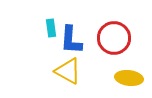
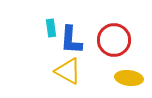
red circle: moved 2 px down
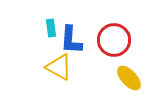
yellow triangle: moved 9 px left, 4 px up
yellow ellipse: rotated 40 degrees clockwise
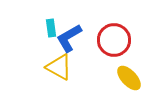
blue L-shape: moved 2 px left, 2 px up; rotated 56 degrees clockwise
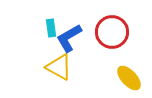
red circle: moved 2 px left, 8 px up
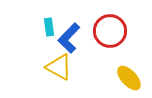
cyan rectangle: moved 2 px left, 1 px up
red circle: moved 2 px left, 1 px up
blue L-shape: rotated 16 degrees counterclockwise
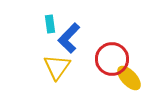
cyan rectangle: moved 1 px right, 3 px up
red circle: moved 2 px right, 28 px down
yellow triangle: moved 2 px left; rotated 36 degrees clockwise
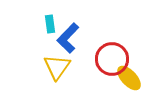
blue L-shape: moved 1 px left
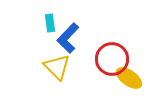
cyan rectangle: moved 1 px up
yellow triangle: rotated 20 degrees counterclockwise
yellow ellipse: rotated 12 degrees counterclockwise
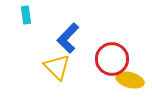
cyan rectangle: moved 24 px left, 8 px up
yellow ellipse: moved 1 px right, 2 px down; rotated 20 degrees counterclockwise
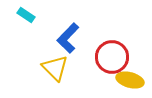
cyan rectangle: rotated 48 degrees counterclockwise
red circle: moved 2 px up
yellow triangle: moved 2 px left, 1 px down
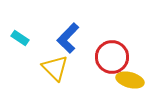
cyan rectangle: moved 6 px left, 23 px down
